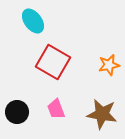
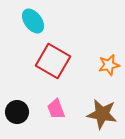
red square: moved 1 px up
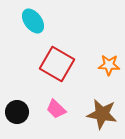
red square: moved 4 px right, 3 px down
orange star: rotated 15 degrees clockwise
pink trapezoid: rotated 25 degrees counterclockwise
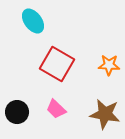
brown star: moved 3 px right
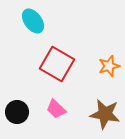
orange star: moved 1 px down; rotated 20 degrees counterclockwise
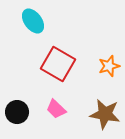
red square: moved 1 px right
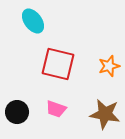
red square: rotated 16 degrees counterclockwise
pink trapezoid: rotated 25 degrees counterclockwise
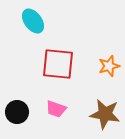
red square: rotated 8 degrees counterclockwise
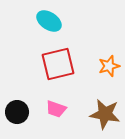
cyan ellipse: moved 16 px right; rotated 20 degrees counterclockwise
red square: rotated 20 degrees counterclockwise
